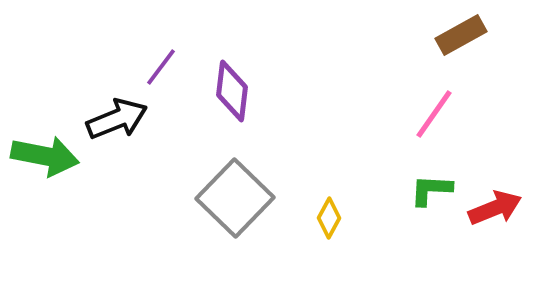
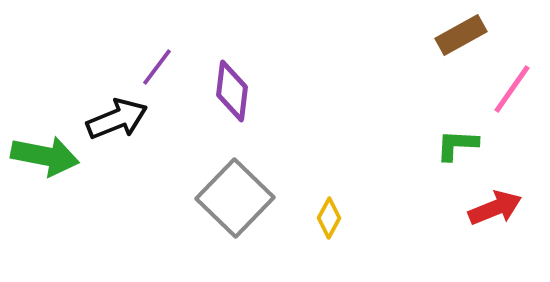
purple line: moved 4 px left
pink line: moved 78 px right, 25 px up
green L-shape: moved 26 px right, 45 px up
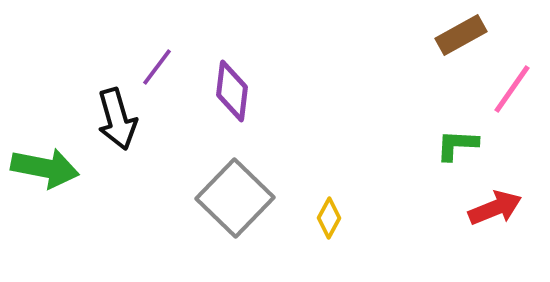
black arrow: rotated 96 degrees clockwise
green arrow: moved 12 px down
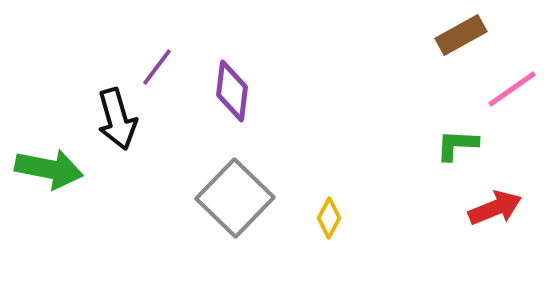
pink line: rotated 20 degrees clockwise
green arrow: moved 4 px right, 1 px down
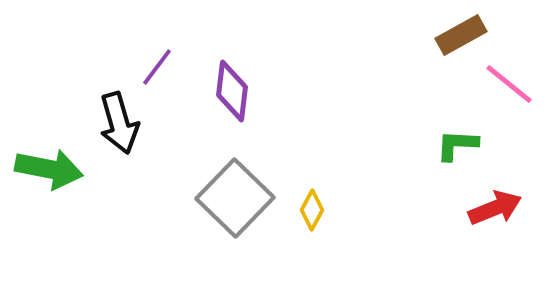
pink line: moved 3 px left, 5 px up; rotated 74 degrees clockwise
black arrow: moved 2 px right, 4 px down
yellow diamond: moved 17 px left, 8 px up
